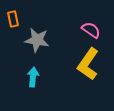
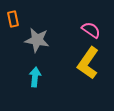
yellow L-shape: moved 1 px up
cyan arrow: moved 2 px right
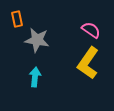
orange rectangle: moved 4 px right
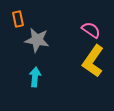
orange rectangle: moved 1 px right
yellow L-shape: moved 5 px right, 2 px up
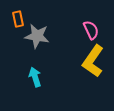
pink semicircle: rotated 30 degrees clockwise
gray star: moved 4 px up
cyan arrow: rotated 24 degrees counterclockwise
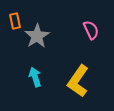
orange rectangle: moved 3 px left, 2 px down
gray star: rotated 30 degrees clockwise
yellow L-shape: moved 15 px left, 20 px down
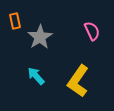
pink semicircle: moved 1 px right, 1 px down
gray star: moved 3 px right, 1 px down
cyan arrow: moved 1 px right, 1 px up; rotated 24 degrees counterclockwise
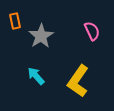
gray star: moved 1 px right, 1 px up
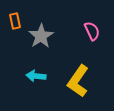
cyan arrow: rotated 42 degrees counterclockwise
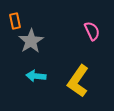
gray star: moved 10 px left, 5 px down
